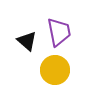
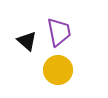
yellow circle: moved 3 px right
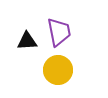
black triangle: rotated 45 degrees counterclockwise
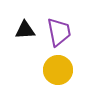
black triangle: moved 2 px left, 11 px up
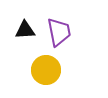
yellow circle: moved 12 px left
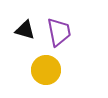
black triangle: rotated 20 degrees clockwise
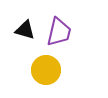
purple trapezoid: rotated 24 degrees clockwise
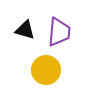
purple trapezoid: rotated 8 degrees counterclockwise
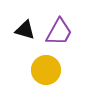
purple trapezoid: rotated 24 degrees clockwise
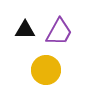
black triangle: rotated 15 degrees counterclockwise
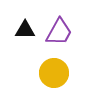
yellow circle: moved 8 px right, 3 px down
